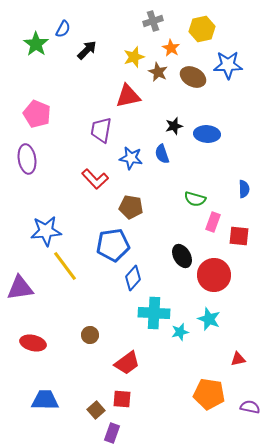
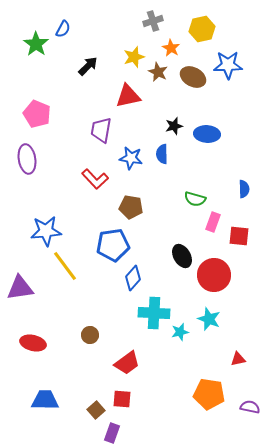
black arrow at (87, 50): moved 1 px right, 16 px down
blue semicircle at (162, 154): rotated 18 degrees clockwise
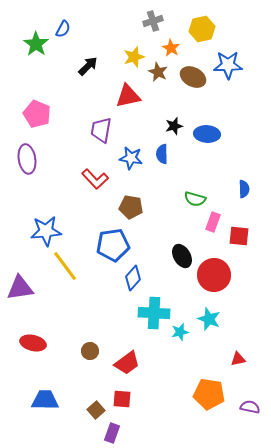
brown circle at (90, 335): moved 16 px down
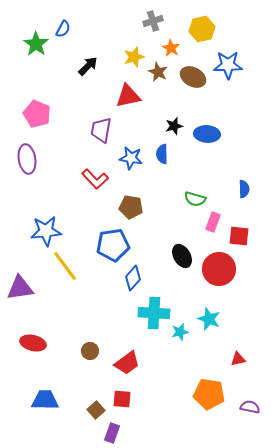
red circle at (214, 275): moved 5 px right, 6 px up
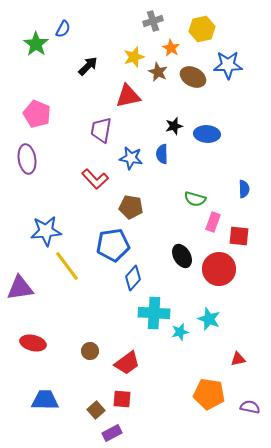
yellow line at (65, 266): moved 2 px right
purple rectangle at (112, 433): rotated 42 degrees clockwise
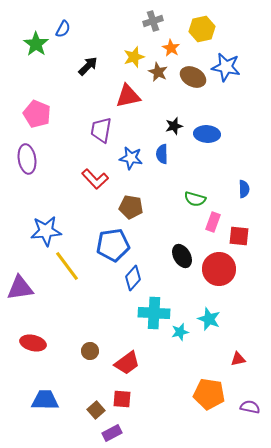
blue star at (228, 65): moved 2 px left, 2 px down; rotated 12 degrees clockwise
